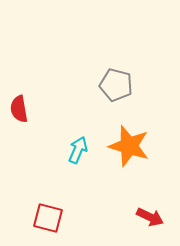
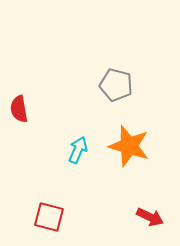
red square: moved 1 px right, 1 px up
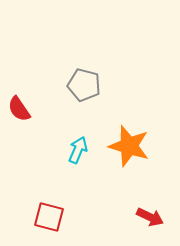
gray pentagon: moved 32 px left
red semicircle: rotated 24 degrees counterclockwise
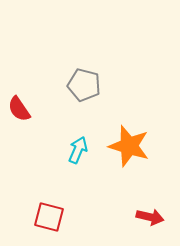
red arrow: rotated 12 degrees counterclockwise
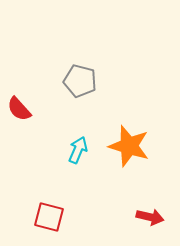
gray pentagon: moved 4 px left, 4 px up
red semicircle: rotated 8 degrees counterclockwise
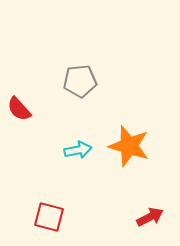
gray pentagon: rotated 20 degrees counterclockwise
cyan arrow: rotated 56 degrees clockwise
red arrow: rotated 40 degrees counterclockwise
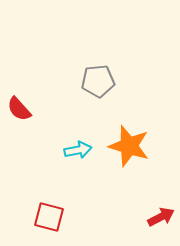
gray pentagon: moved 18 px right
red arrow: moved 11 px right
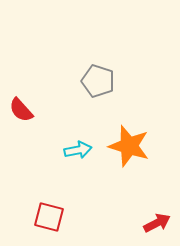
gray pentagon: rotated 24 degrees clockwise
red semicircle: moved 2 px right, 1 px down
red arrow: moved 4 px left, 6 px down
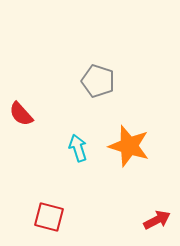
red semicircle: moved 4 px down
cyan arrow: moved 2 px up; rotated 96 degrees counterclockwise
red arrow: moved 3 px up
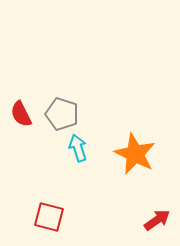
gray pentagon: moved 36 px left, 33 px down
red semicircle: rotated 16 degrees clockwise
orange star: moved 6 px right, 8 px down; rotated 9 degrees clockwise
red arrow: rotated 8 degrees counterclockwise
